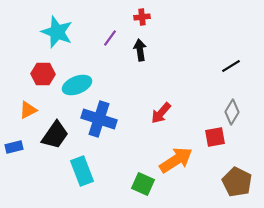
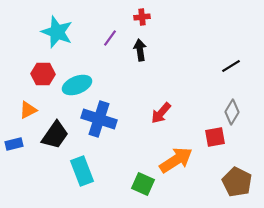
blue rectangle: moved 3 px up
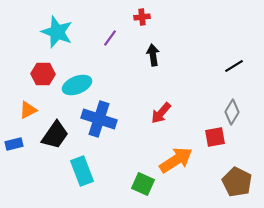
black arrow: moved 13 px right, 5 px down
black line: moved 3 px right
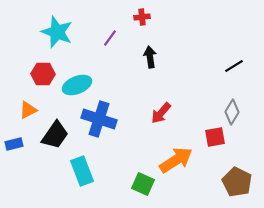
black arrow: moved 3 px left, 2 px down
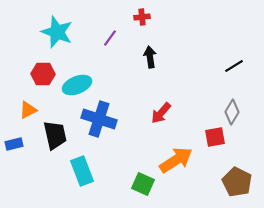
black trapezoid: rotated 48 degrees counterclockwise
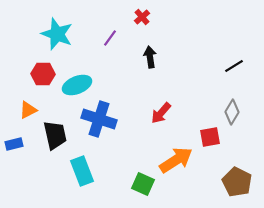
red cross: rotated 35 degrees counterclockwise
cyan star: moved 2 px down
red square: moved 5 px left
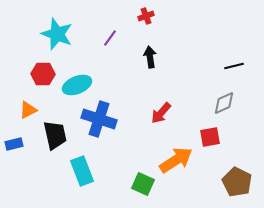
red cross: moved 4 px right, 1 px up; rotated 21 degrees clockwise
black line: rotated 18 degrees clockwise
gray diamond: moved 8 px left, 9 px up; rotated 35 degrees clockwise
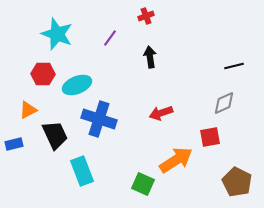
red arrow: rotated 30 degrees clockwise
black trapezoid: rotated 12 degrees counterclockwise
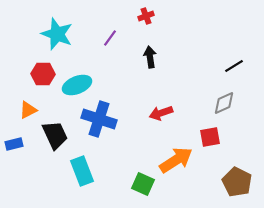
black line: rotated 18 degrees counterclockwise
